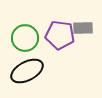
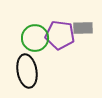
green circle: moved 10 px right
black ellipse: rotated 72 degrees counterclockwise
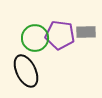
gray rectangle: moved 3 px right, 4 px down
black ellipse: moved 1 px left; rotated 16 degrees counterclockwise
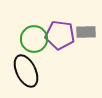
green circle: moved 1 px left, 1 px down
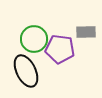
purple pentagon: moved 14 px down
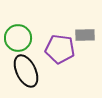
gray rectangle: moved 1 px left, 3 px down
green circle: moved 16 px left, 1 px up
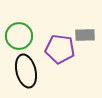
green circle: moved 1 px right, 2 px up
black ellipse: rotated 12 degrees clockwise
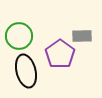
gray rectangle: moved 3 px left, 1 px down
purple pentagon: moved 5 px down; rotated 28 degrees clockwise
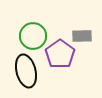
green circle: moved 14 px right
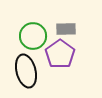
gray rectangle: moved 16 px left, 7 px up
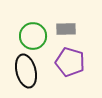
purple pentagon: moved 10 px right, 8 px down; rotated 20 degrees counterclockwise
